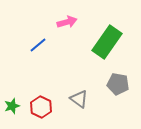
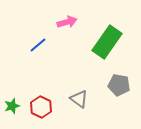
gray pentagon: moved 1 px right, 1 px down
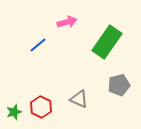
gray pentagon: rotated 25 degrees counterclockwise
gray triangle: rotated 12 degrees counterclockwise
green star: moved 2 px right, 6 px down
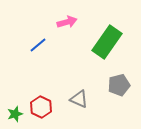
green star: moved 1 px right, 2 px down
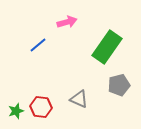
green rectangle: moved 5 px down
red hexagon: rotated 20 degrees counterclockwise
green star: moved 1 px right, 3 px up
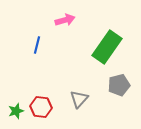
pink arrow: moved 2 px left, 2 px up
blue line: moved 1 px left; rotated 36 degrees counterclockwise
gray triangle: rotated 48 degrees clockwise
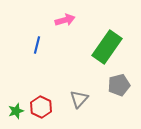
red hexagon: rotated 20 degrees clockwise
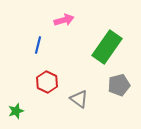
pink arrow: moved 1 px left
blue line: moved 1 px right
gray triangle: rotated 36 degrees counterclockwise
red hexagon: moved 6 px right, 25 px up
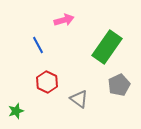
blue line: rotated 42 degrees counterclockwise
gray pentagon: rotated 10 degrees counterclockwise
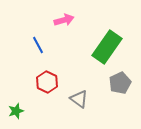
gray pentagon: moved 1 px right, 2 px up
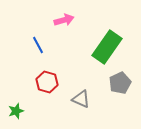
red hexagon: rotated 10 degrees counterclockwise
gray triangle: moved 2 px right; rotated 12 degrees counterclockwise
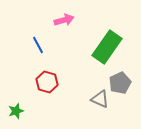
gray triangle: moved 19 px right
